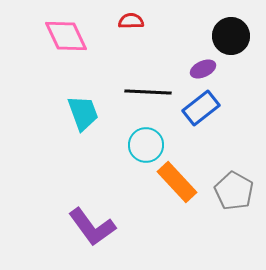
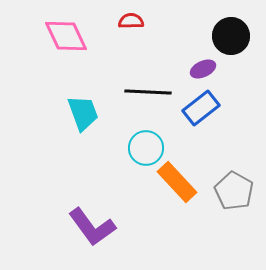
cyan circle: moved 3 px down
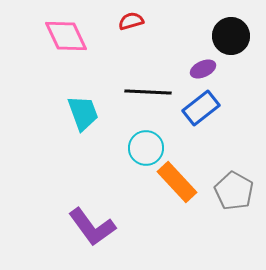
red semicircle: rotated 15 degrees counterclockwise
